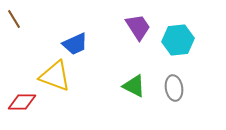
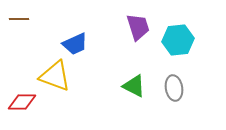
brown line: moved 5 px right; rotated 60 degrees counterclockwise
purple trapezoid: rotated 16 degrees clockwise
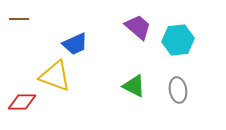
purple trapezoid: rotated 32 degrees counterclockwise
gray ellipse: moved 4 px right, 2 px down
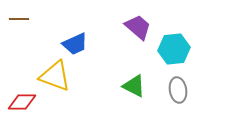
cyan hexagon: moved 4 px left, 9 px down
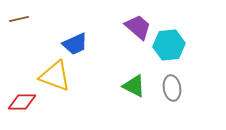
brown line: rotated 12 degrees counterclockwise
cyan hexagon: moved 5 px left, 4 px up
gray ellipse: moved 6 px left, 2 px up
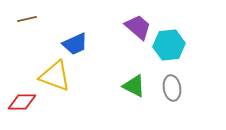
brown line: moved 8 px right
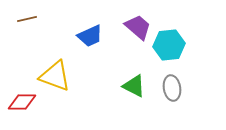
blue trapezoid: moved 15 px right, 8 px up
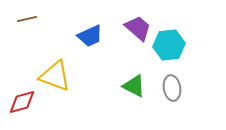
purple trapezoid: moved 1 px down
red diamond: rotated 16 degrees counterclockwise
